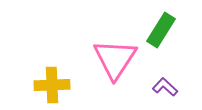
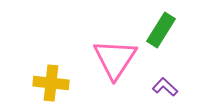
yellow cross: moved 1 px left, 2 px up; rotated 8 degrees clockwise
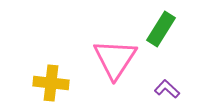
green rectangle: moved 1 px up
purple L-shape: moved 2 px right, 2 px down
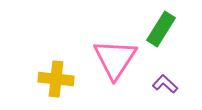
yellow cross: moved 5 px right, 4 px up
purple L-shape: moved 2 px left, 5 px up
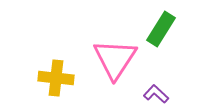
yellow cross: moved 1 px up
purple L-shape: moved 9 px left, 10 px down
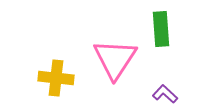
green rectangle: rotated 36 degrees counterclockwise
purple L-shape: moved 9 px right
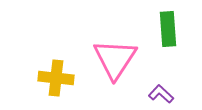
green rectangle: moved 7 px right
purple L-shape: moved 4 px left
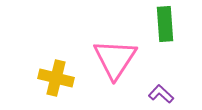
green rectangle: moved 3 px left, 5 px up
yellow cross: rotated 8 degrees clockwise
